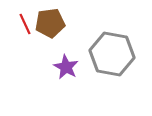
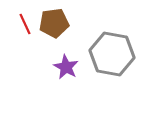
brown pentagon: moved 4 px right
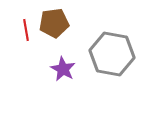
red line: moved 1 px right, 6 px down; rotated 15 degrees clockwise
purple star: moved 3 px left, 2 px down
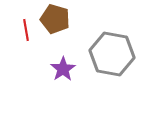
brown pentagon: moved 1 px right, 4 px up; rotated 24 degrees clockwise
purple star: rotated 10 degrees clockwise
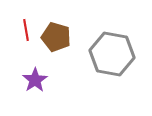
brown pentagon: moved 1 px right, 18 px down
purple star: moved 28 px left, 11 px down
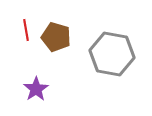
purple star: moved 1 px right, 9 px down
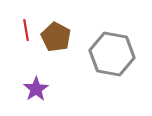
brown pentagon: rotated 12 degrees clockwise
